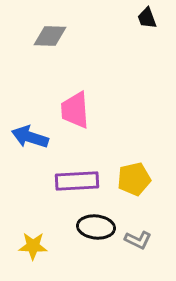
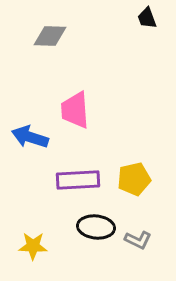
purple rectangle: moved 1 px right, 1 px up
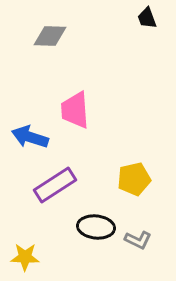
purple rectangle: moved 23 px left, 5 px down; rotated 30 degrees counterclockwise
yellow star: moved 8 px left, 11 px down
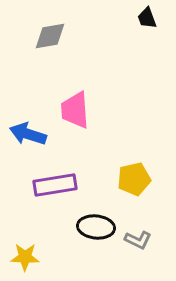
gray diamond: rotated 12 degrees counterclockwise
blue arrow: moved 2 px left, 3 px up
purple rectangle: rotated 24 degrees clockwise
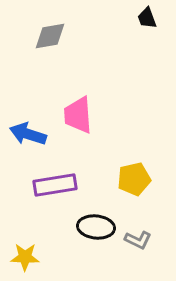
pink trapezoid: moved 3 px right, 5 px down
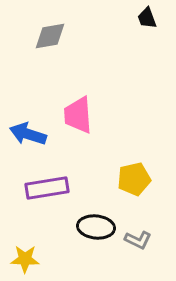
purple rectangle: moved 8 px left, 3 px down
yellow star: moved 2 px down
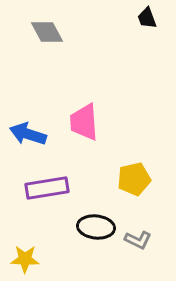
gray diamond: moved 3 px left, 4 px up; rotated 72 degrees clockwise
pink trapezoid: moved 6 px right, 7 px down
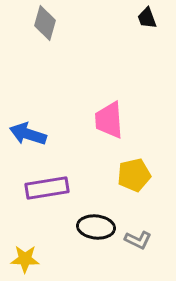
gray diamond: moved 2 px left, 9 px up; rotated 44 degrees clockwise
pink trapezoid: moved 25 px right, 2 px up
yellow pentagon: moved 4 px up
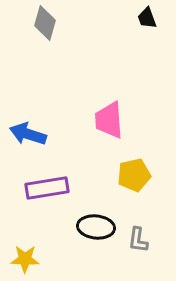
gray L-shape: rotated 72 degrees clockwise
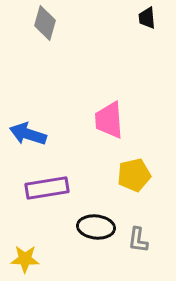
black trapezoid: rotated 15 degrees clockwise
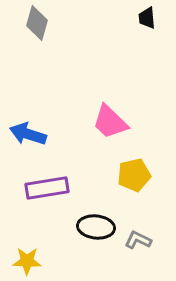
gray diamond: moved 8 px left
pink trapezoid: moved 1 px right, 2 px down; rotated 42 degrees counterclockwise
gray L-shape: rotated 108 degrees clockwise
yellow star: moved 2 px right, 2 px down
